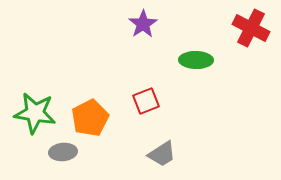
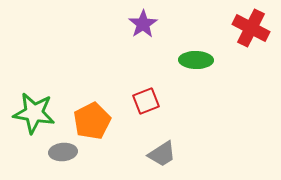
green star: moved 1 px left
orange pentagon: moved 2 px right, 3 px down
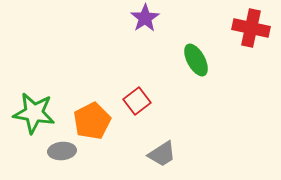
purple star: moved 2 px right, 6 px up
red cross: rotated 15 degrees counterclockwise
green ellipse: rotated 60 degrees clockwise
red square: moved 9 px left; rotated 16 degrees counterclockwise
gray ellipse: moved 1 px left, 1 px up
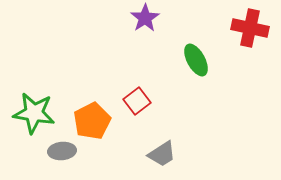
red cross: moved 1 px left
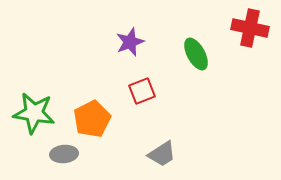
purple star: moved 15 px left, 24 px down; rotated 12 degrees clockwise
green ellipse: moved 6 px up
red square: moved 5 px right, 10 px up; rotated 16 degrees clockwise
orange pentagon: moved 2 px up
gray ellipse: moved 2 px right, 3 px down
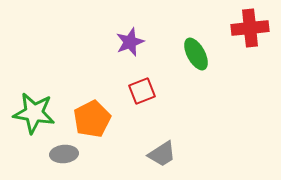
red cross: rotated 18 degrees counterclockwise
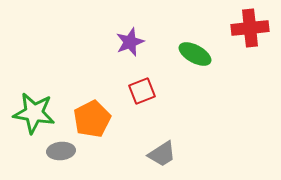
green ellipse: moved 1 px left; rotated 32 degrees counterclockwise
gray ellipse: moved 3 px left, 3 px up
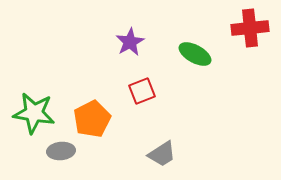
purple star: rotated 8 degrees counterclockwise
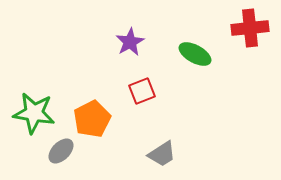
gray ellipse: rotated 40 degrees counterclockwise
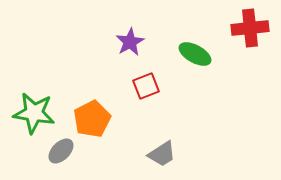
red square: moved 4 px right, 5 px up
